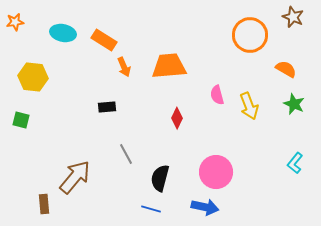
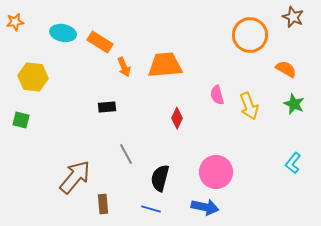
orange rectangle: moved 4 px left, 2 px down
orange trapezoid: moved 4 px left, 1 px up
cyan L-shape: moved 2 px left
brown rectangle: moved 59 px right
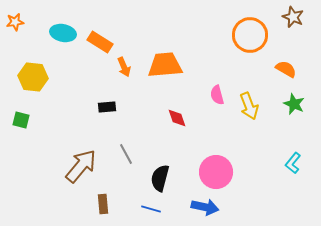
red diamond: rotated 45 degrees counterclockwise
brown arrow: moved 6 px right, 11 px up
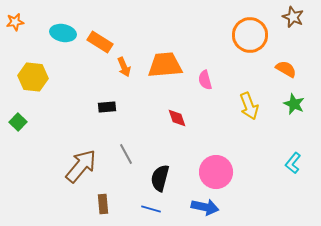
pink semicircle: moved 12 px left, 15 px up
green square: moved 3 px left, 2 px down; rotated 30 degrees clockwise
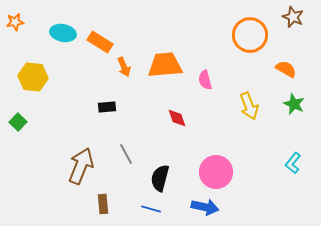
brown arrow: rotated 18 degrees counterclockwise
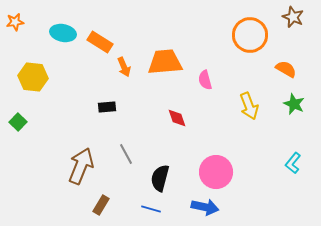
orange trapezoid: moved 3 px up
brown rectangle: moved 2 px left, 1 px down; rotated 36 degrees clockwise
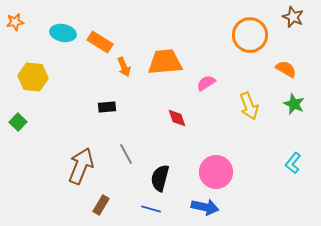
pink semicircle: moved 1 px right, 3 px down; rotated 72 degrees clockwise
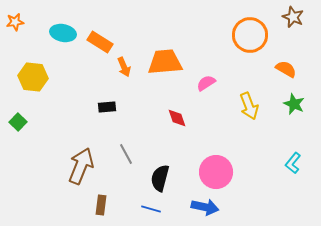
brown rectangle: rotated 24 degrees counterclockwise
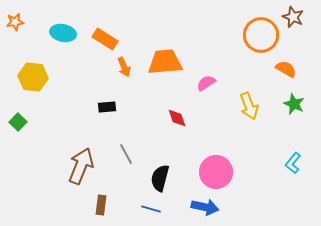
orange circle: moved 11 px right
orange rectangle: moved 5 px right, 3 px up
